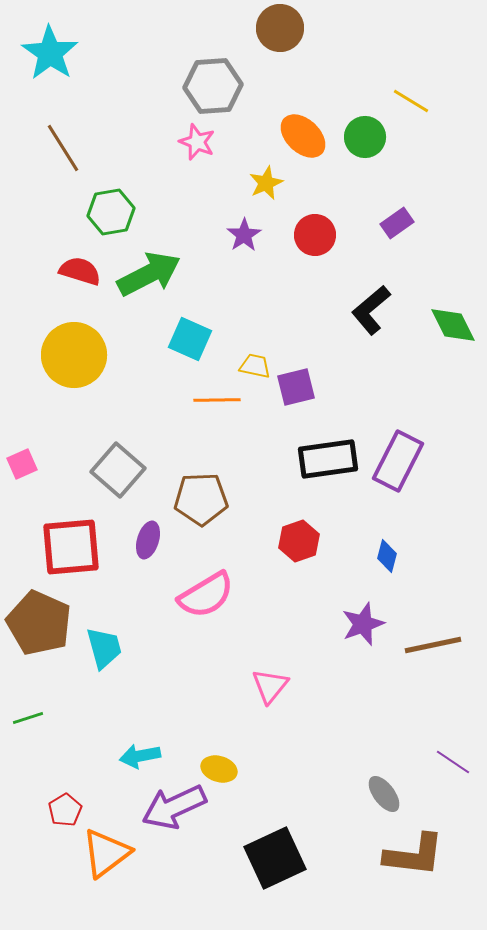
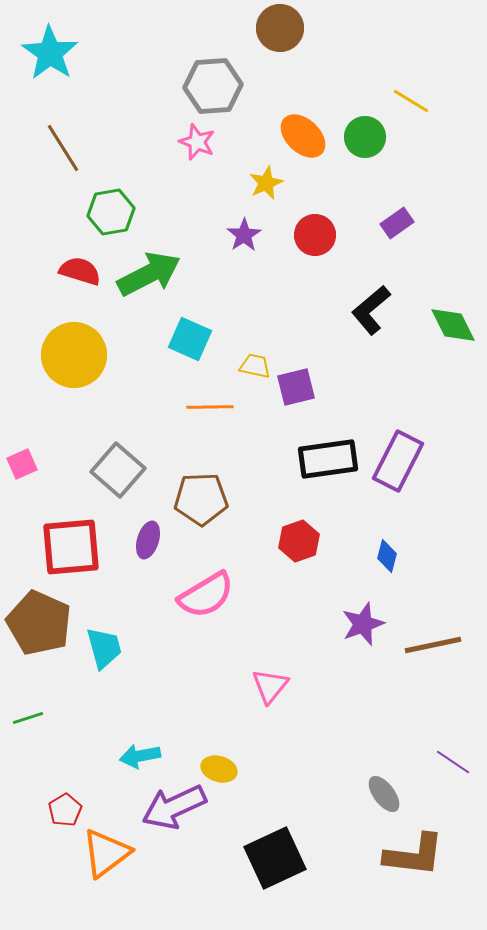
orange line at (217, 400): moved 7 px left, 7 px down
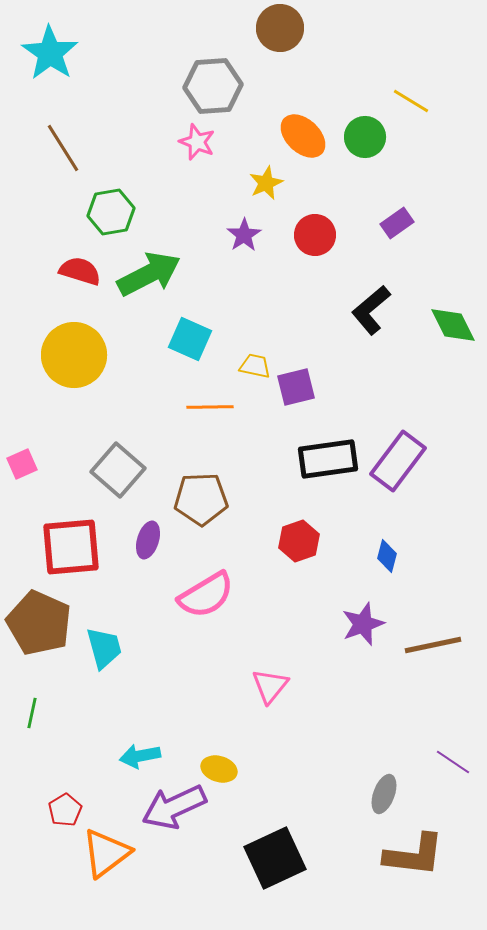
purple rectangle at (398, 461): rotated 10 degrees clockwise
green line at (28, 718): moved 4 px right, 5 px up; rotated 60 degrees counterclockwise
gray ellipse at (384, 794): rotated 57 degrees clockwise
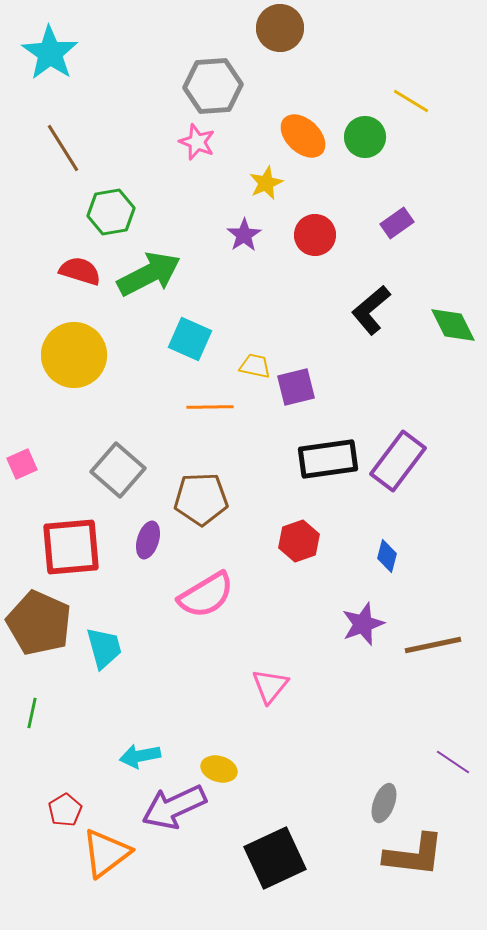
gray ellipse at (384, 794): moved 9 px down
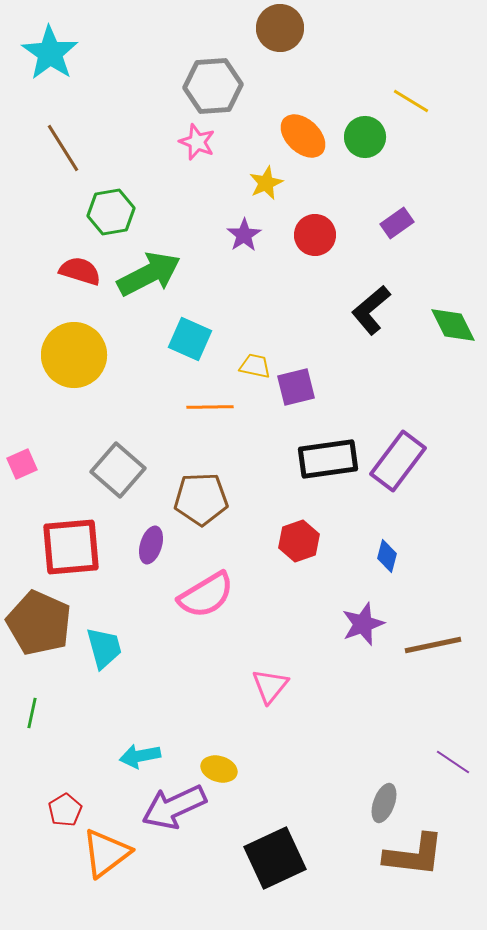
purple ellipse at (148, 540): moved 3 px right, 5 px down
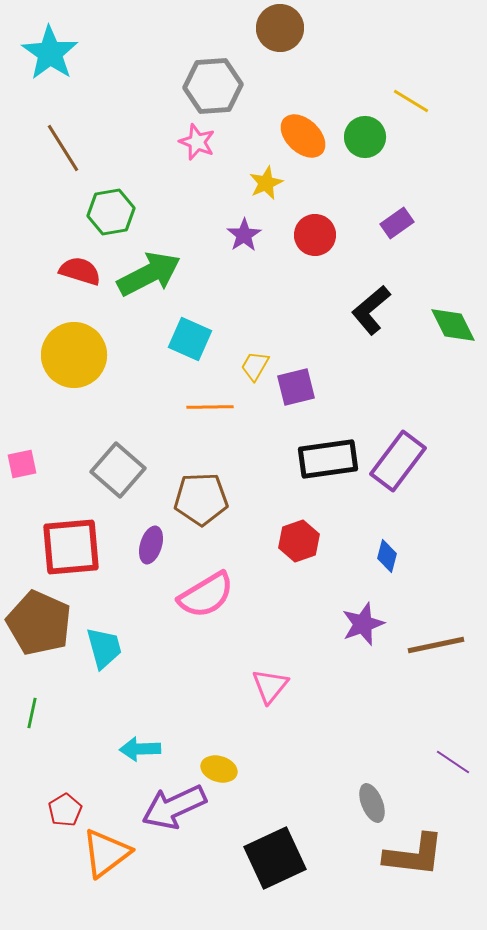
yellow trapezoid at (255, 366): rotated 72 degrees counterclockwise
pink square at (22, 464): rotated 12 degrees clockwise
brown line at (433, 645): moved 3 px right
cyan arrow at (140, 756): moved 7 px up; rotated 9 degrees clockwise
gray ellipse at (384, 803): moved 12 px left; rotated 42 degrees counterclockwise
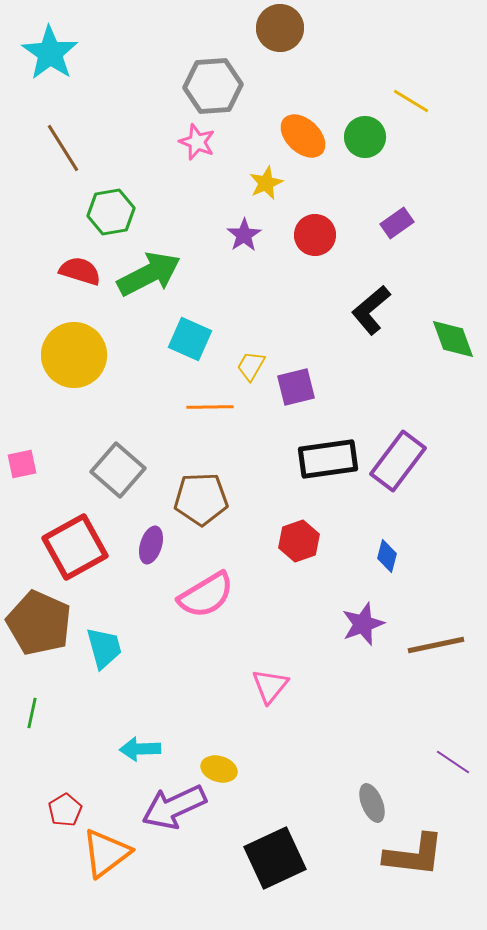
green diamond at (453, 325): moved 14 px down; rotated 6 degrees clockwise
yellow trapezoid at (255, 366): moved 4 px left
red square at (71, 547): moved 4 px right; rotated 24 degrees counterclockwise
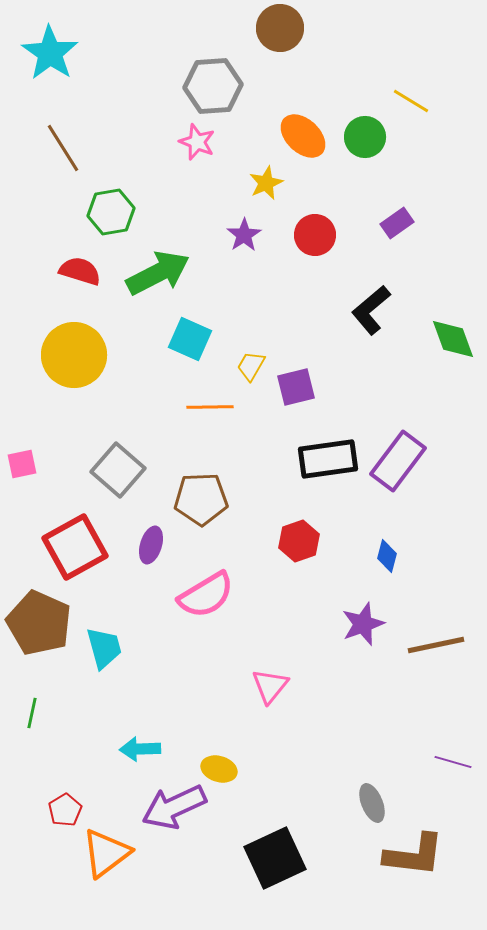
green arrow at (149, 274): moved 9 px right, 1 px up
purple line at (453, 762): rotated 18 degrees counterclockwise
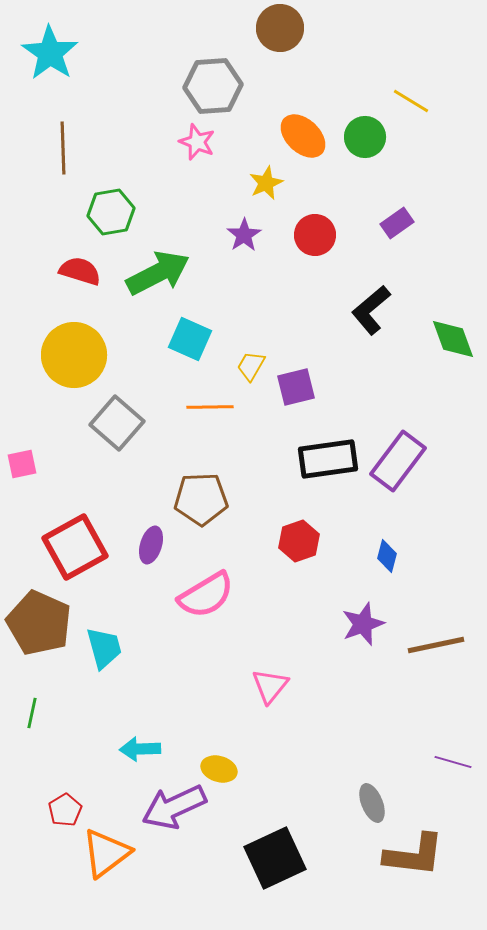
brown line at (63, 148): rotated 30 degrees clockwise
gray square at (118, 470): moved 1 px left, 47 px up
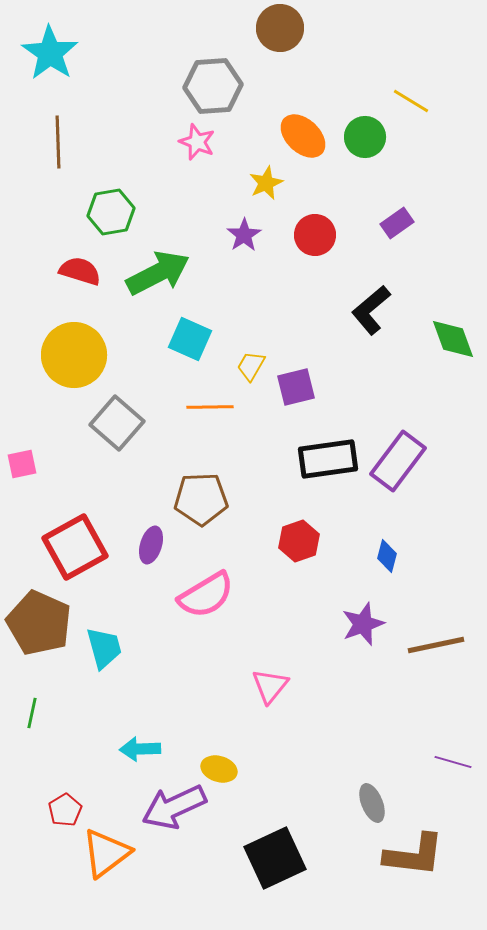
brown line at (63, 148): moved 5 px left, 6 px up
